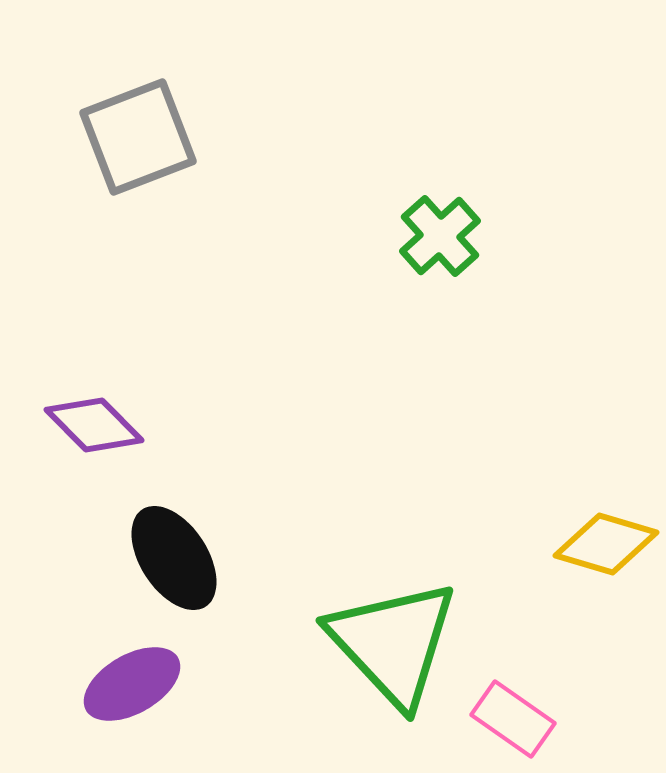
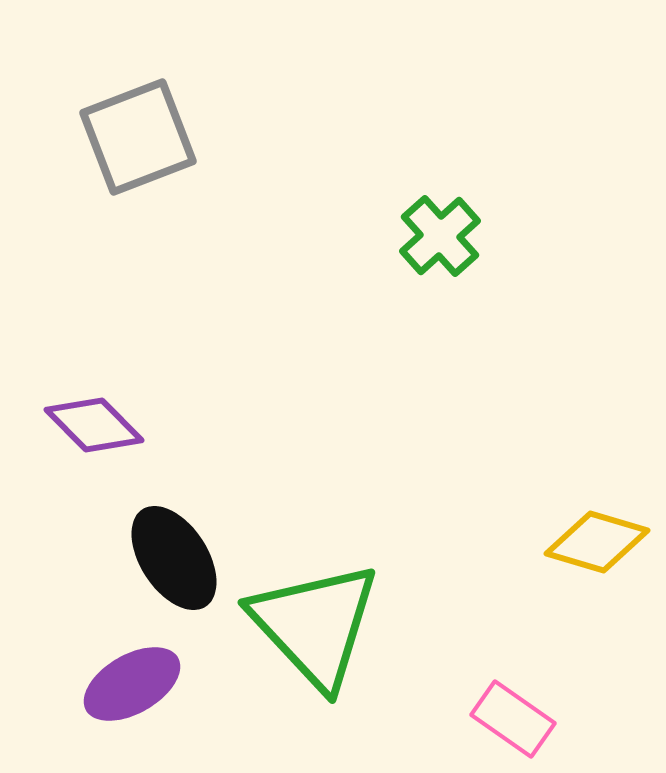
yellow diamond: moved 9 px left, 2 px up
green triangle: moved 78 px left, 18 px up
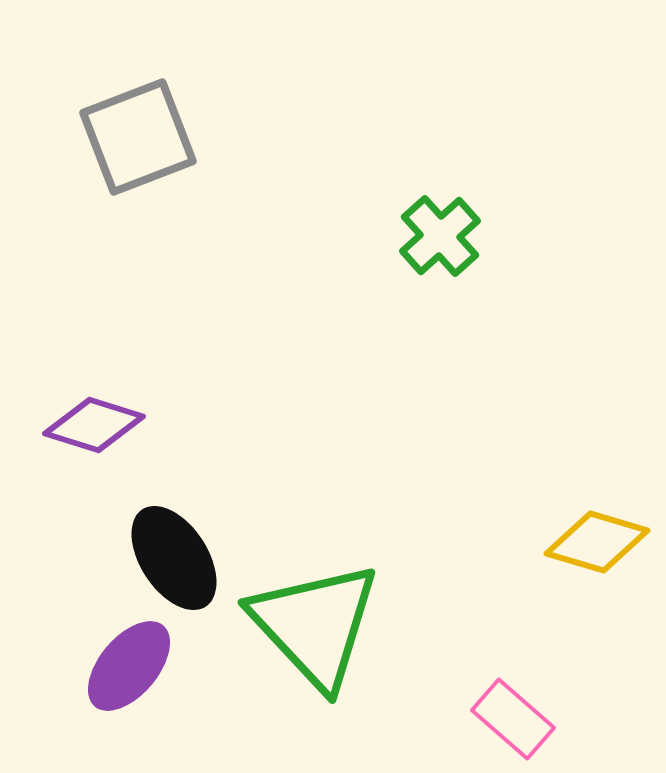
purple diamond: rotated 28 degrees counterclockwise
purple ellipse: moved 3 px left, 18 px up; rotated 20 degrees counterclockwise
pink rectangle: rotated 6 degrees clockwise
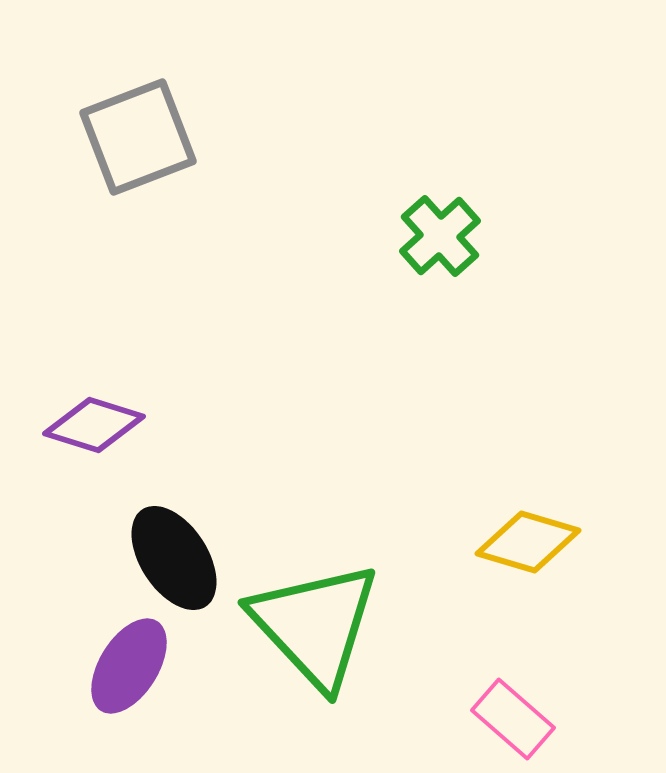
yellow diamond: moved 69 px left
purple ellipse: rotated 8 degrees counterclockwise
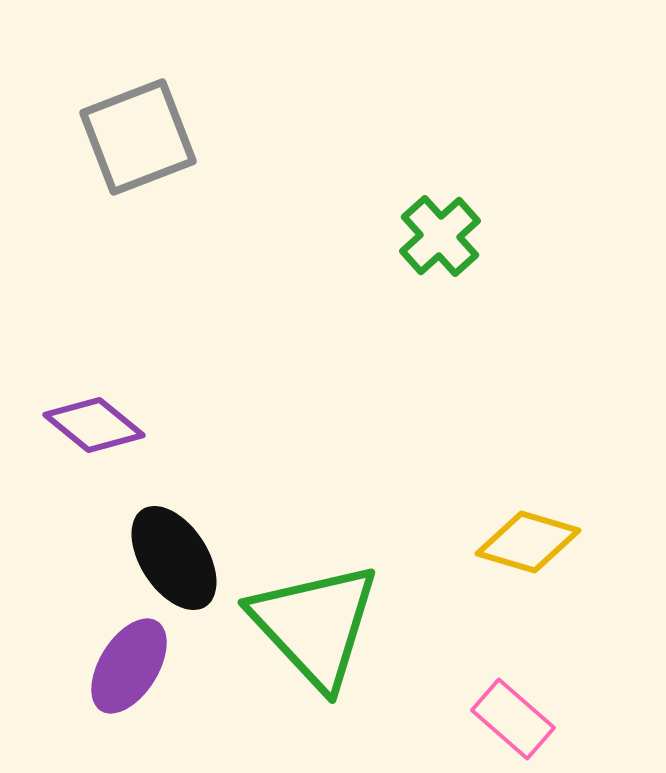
purple diamond: rotated 22 degrees clockwise
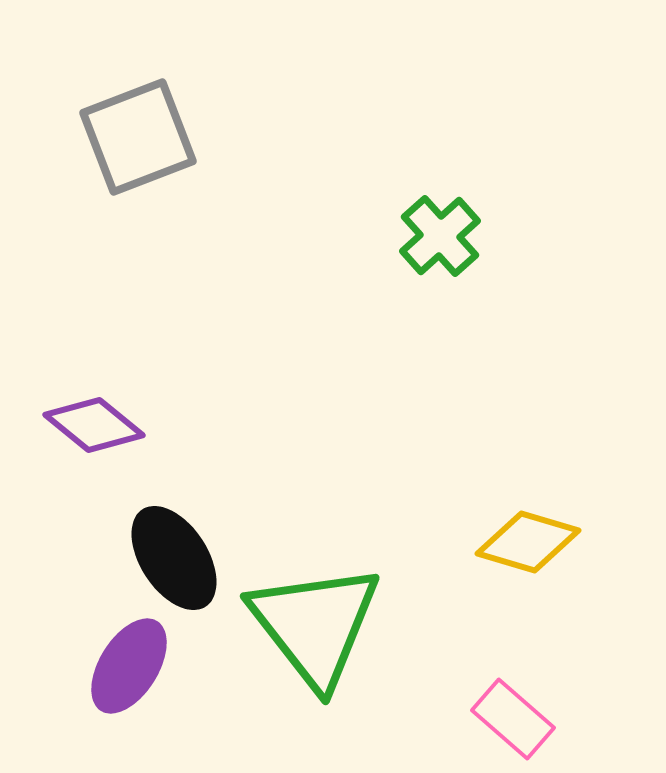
green triangle: rotated 5 degrees clockwise
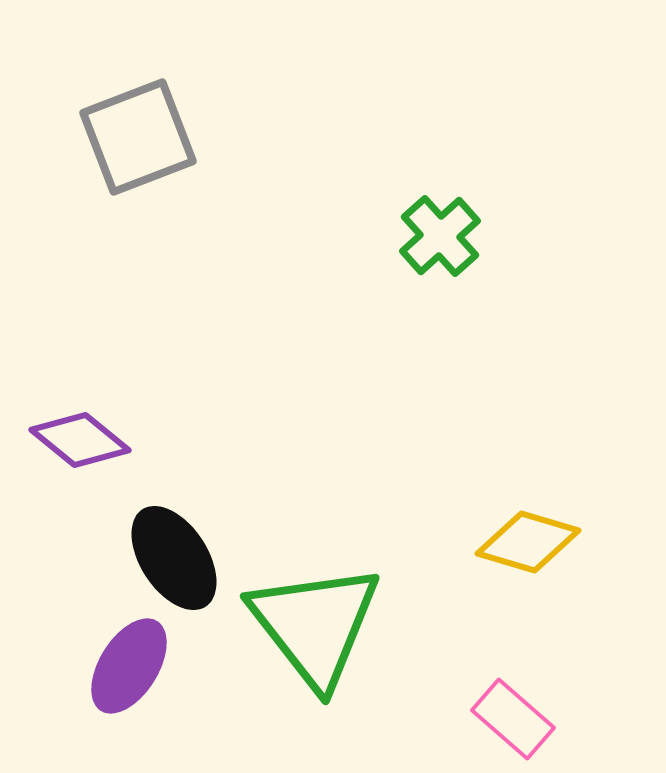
purple diamond: moved 14 px left, 15 px down
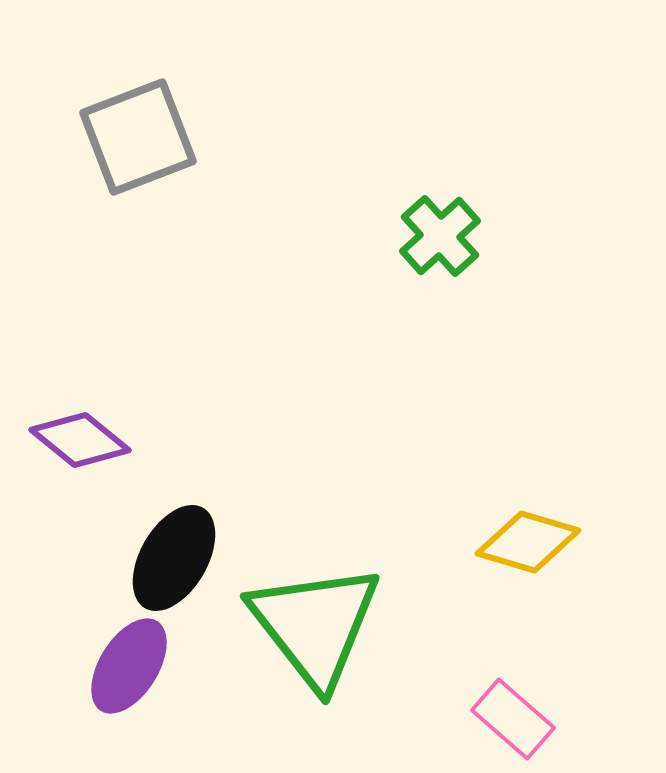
black ellipse: rotated 63 degrees clockwise
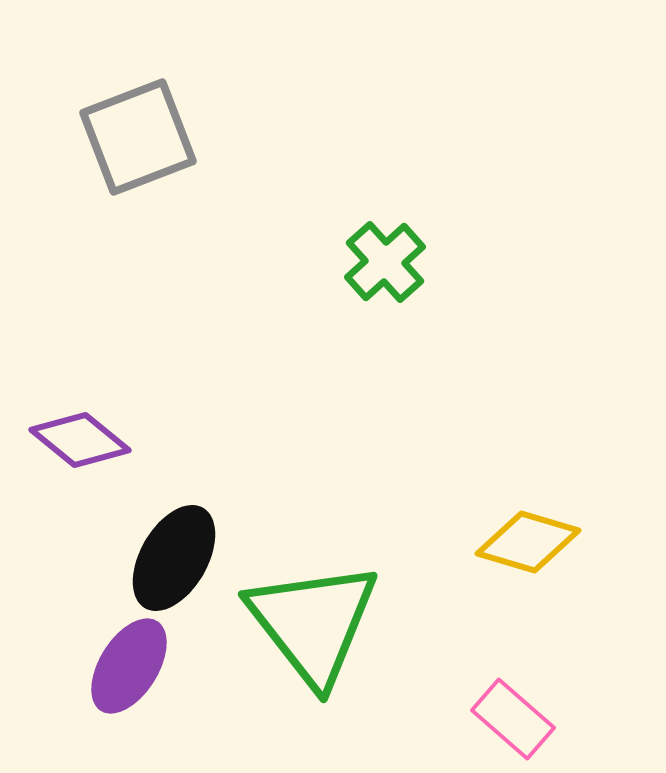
green cross: moved 55 px left, 26 px down
green triangle: moved 2 px left, 2 px up
